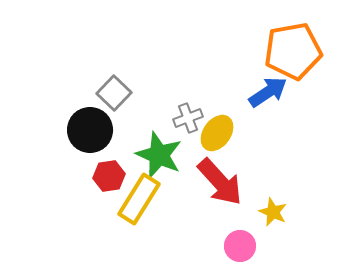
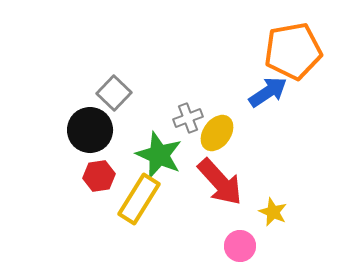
red hexagon: moved 10 px left
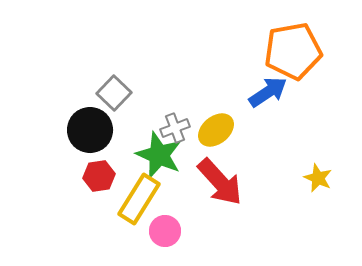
gray cross: moved 13 px left, 10 px down
yellow ellipse: moved 1 px left, 3 px up; rotated 15 degrees clockwise
yellow star: moved 45 px right, 34 px up
pink circle: moved 75 px left, 15 px up
